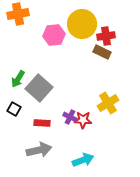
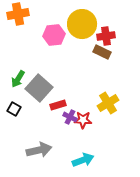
red rectangle: moved 16 px right, 18 px up; rotated 21 degrees counterclockwise
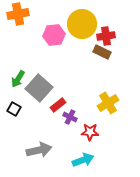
red rectangle: rotated 21 degrees counterclockwise
red star: moved 7 px right, 12 px down
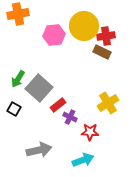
yellow circle: moved 2 px right, 2 px down
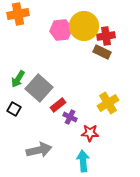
pink hexagon: moved 7 px right, 5 px up
red star: moved 1 px down
cyan arrow: moved 1 px down; rotated 75 degrees counterclockwise
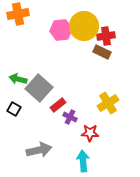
green arrow: rotated 72 degrees clockwise
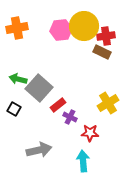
orange cross: moved 1 px left, 14 px down
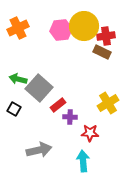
orange cross: moved 1 px right; rotated 15 degrees counterclockwise
purple cross: rotated 24 degrees counterclockwise
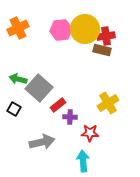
yellow circle: moved 1 px right, 3 px down
brown rectangle: moved 2 px up; rotated 12 degrees counterclockwise
gray arrow: moved 3 px right, 8 px up
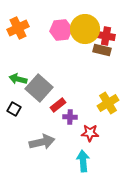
red cross: rotated 18 degrees clockwise
